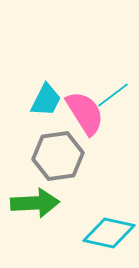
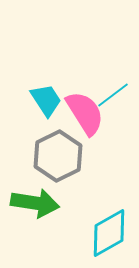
cyan trapezoid: rotated 60 degrees counterclockwise
gray hexagon: rotated 18 degrees counterclockwise
green arrow: rotated 12 degrees clockwise
cyan diamond: rotated 42 degrees counterclockwise
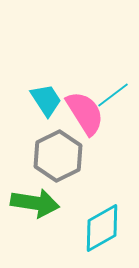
cyan diamond: moved 7 px left, 5 px up
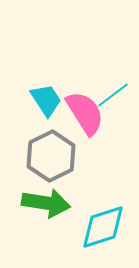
gray hexagon: moved 7 px left
green arrow: moved 11 px right
cyan diamond: moved 1 px right, 1 px up; rotated 12 degrees clockwise
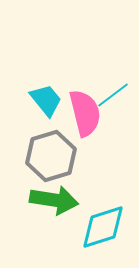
cyan trapezoid: rotated 6 degrees counterclockwise
pink semicircle: rotated 18 degrees clockwise
gray hexagon: rotated 9 degrees clockwise
green arrow: moved 8 px right, 3 px up
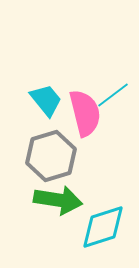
green arrow: moved 4 px right
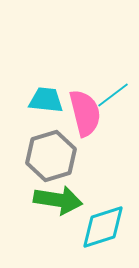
cyan trapezoid: rotated 45 degrees counterclockwise
